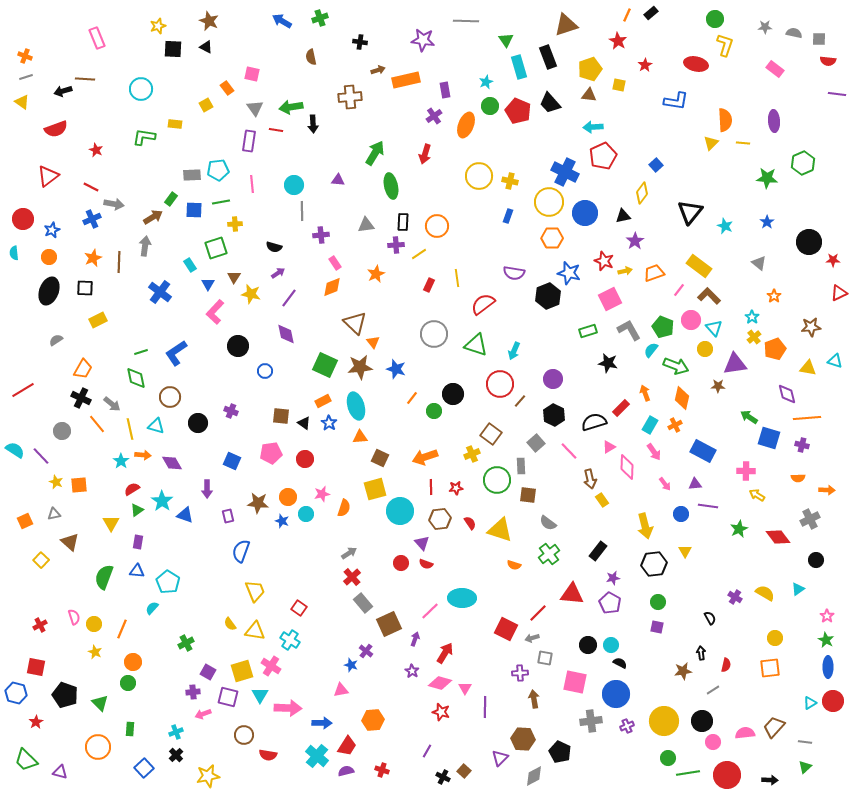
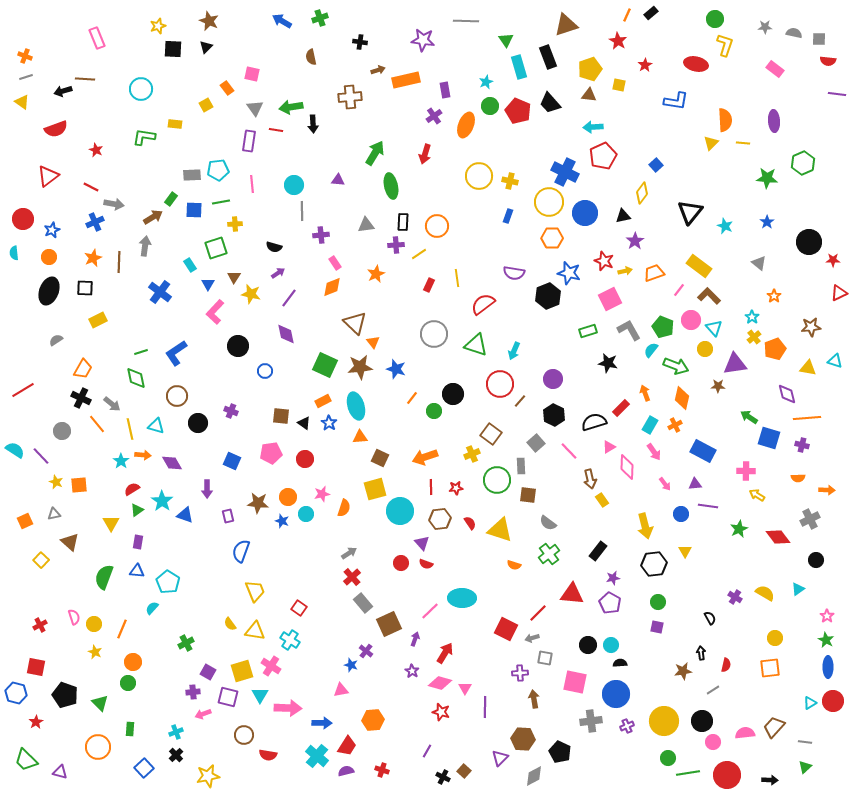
black triangle at (206, 47): rotated 48 degrees clockwise
blue cross at (92, 219): moved 3 px right, 3 px down
brown circle at (170, 397): moved 7 px right, 1 px up
black semicircle at (620, 663): rotated 32 degrees counterclockwise
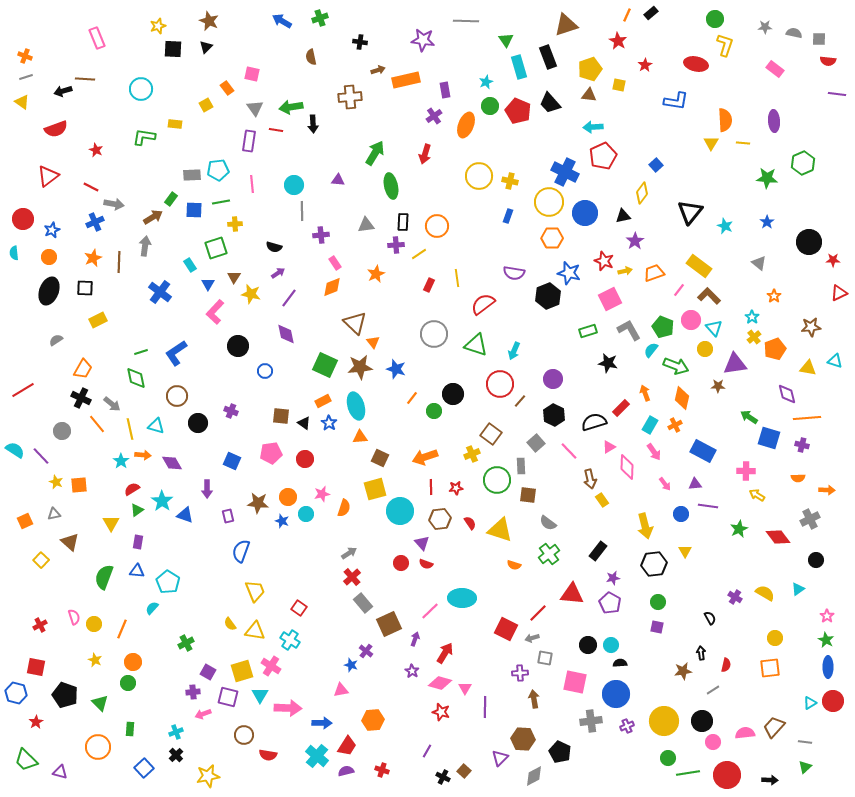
yellow triangle at (711, 143): rotated 14 degrees counterclockwise
yellow star at (95, 652): moved 8 px down
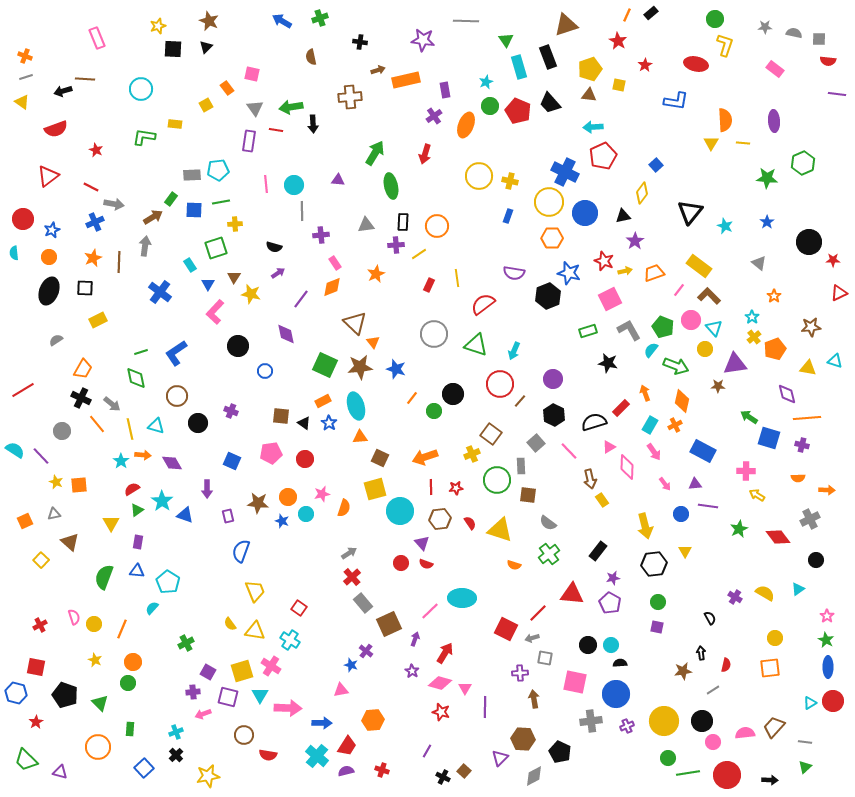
pink line at (252, 184): moved 14 px right
purple line at (289, 298): moved 12 px right, 1 px down
orange diamond at (682, 398): moved 3 px down
